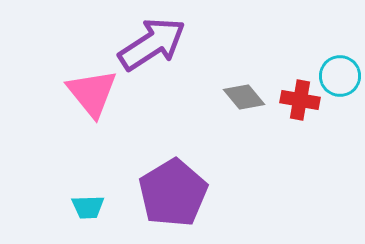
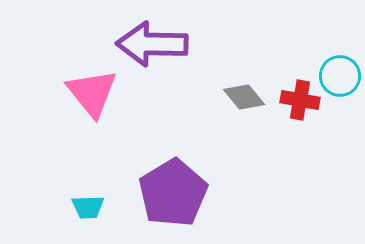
purple arrow: rotated 146 degrees counterclockwise
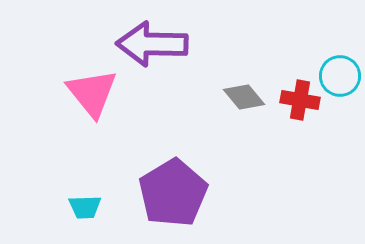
cyan trapezoid: moved 3 px left
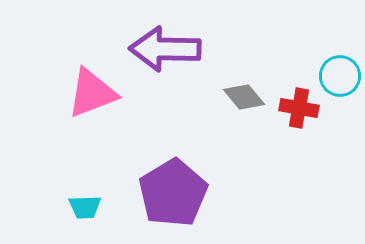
purple arrow: moved 13 px right, 5 px down
pink triangle: rotated 48 degrees clockwise
red cross: moved 1 px left, 8 px down
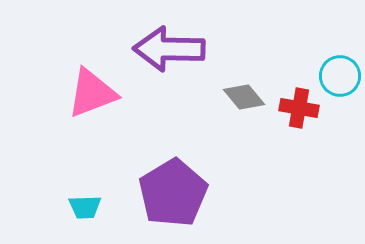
purple arrow: moved 4 px right
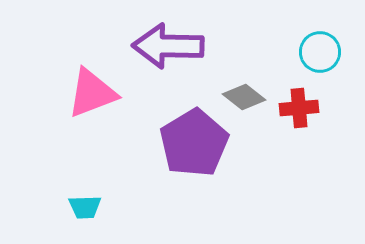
purple arrow: moved 1 px left, 3 px up
cyan circle: moved 20 px left, 24 px up
gray diamond: rotated 12 degrees counterclockwise
red cross: rotated 15 degrees counterclockwise
purple pentagon: moved 21 px right, 50 px up
